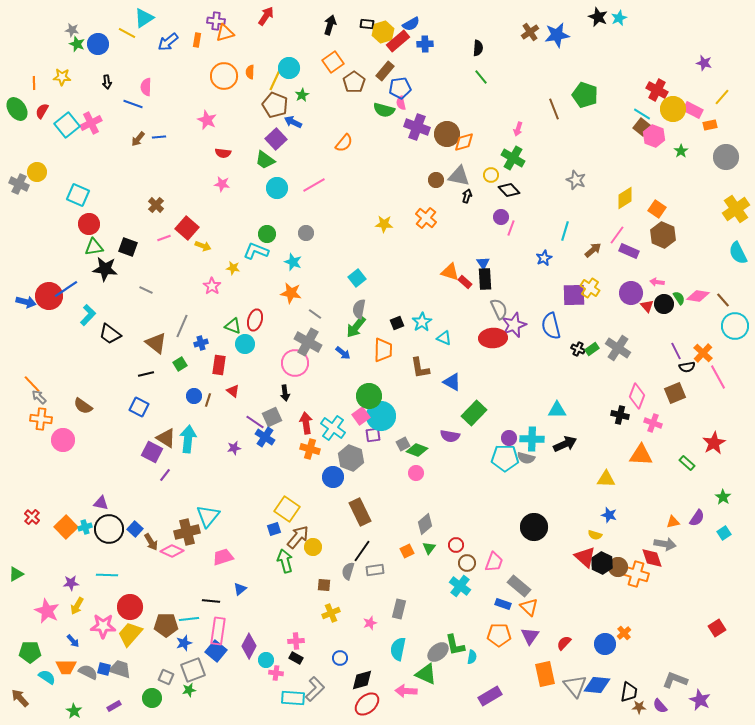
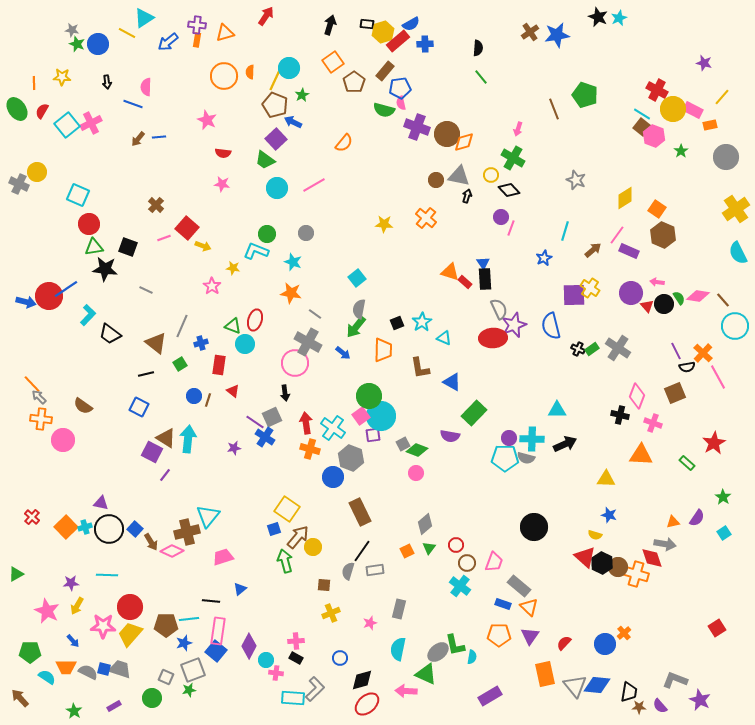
purple cross at (216, 21): moved 19 px left, 4 px down
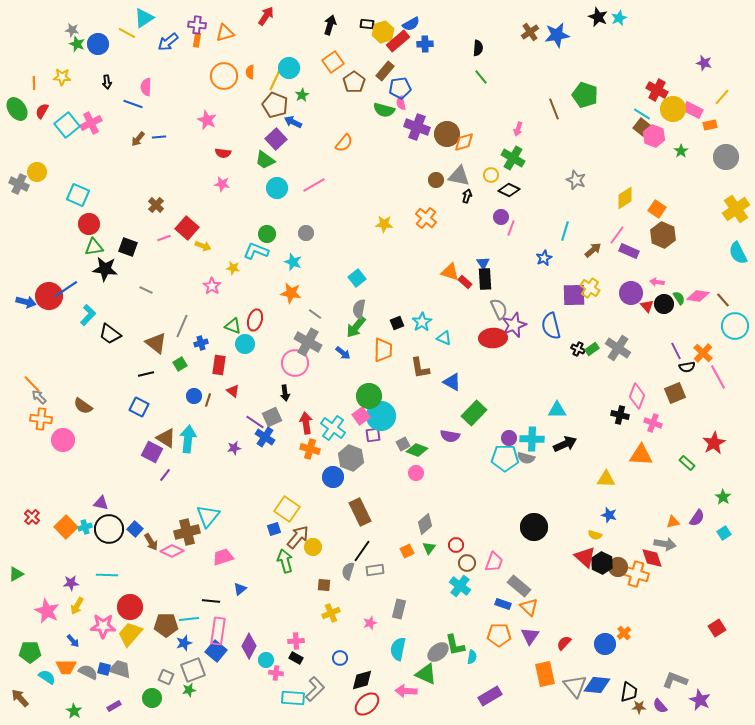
black diamond at (509, 190): rotated 20 degrees counterclockwise
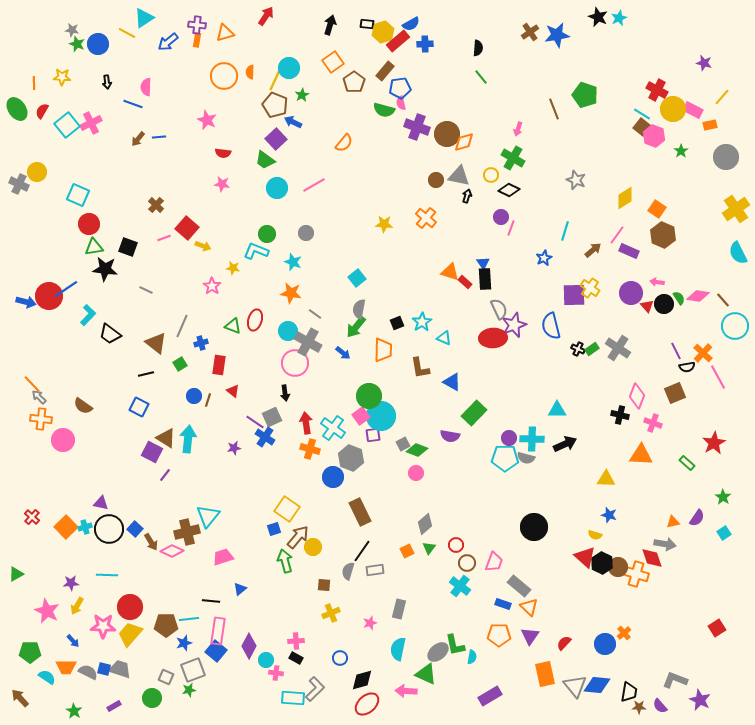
cyan circle at (245, 344): moved 43 px right, 13 px up
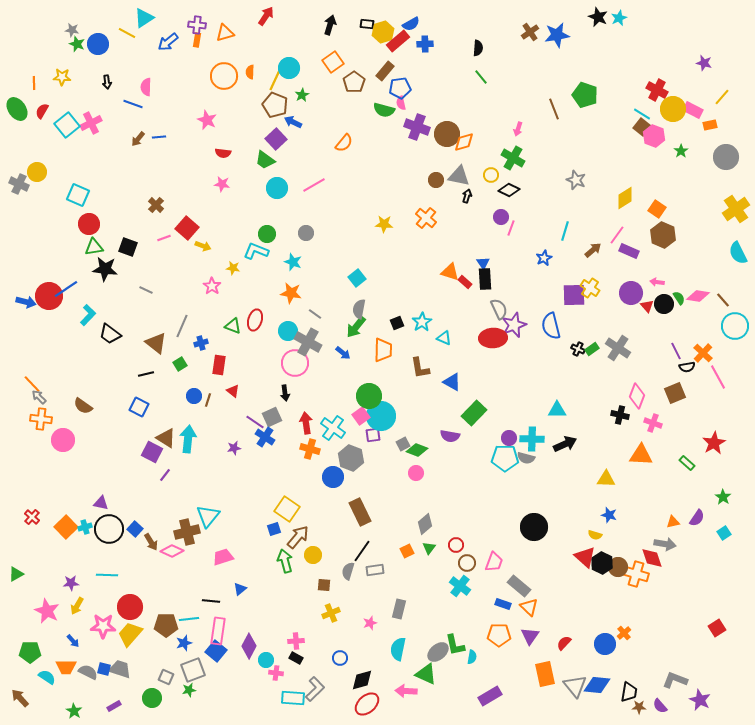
yellow circle at (313, 547): moved 8 px down
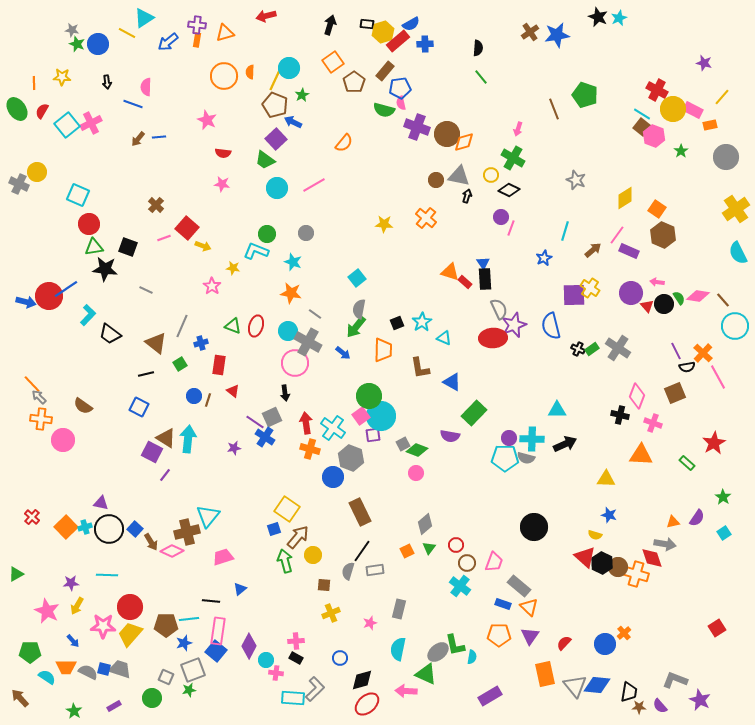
red arrow at (266, 16): rotated 138 degrees counterclockwise
red ellipse at (255, 320): moved 1 px right, 6 px down
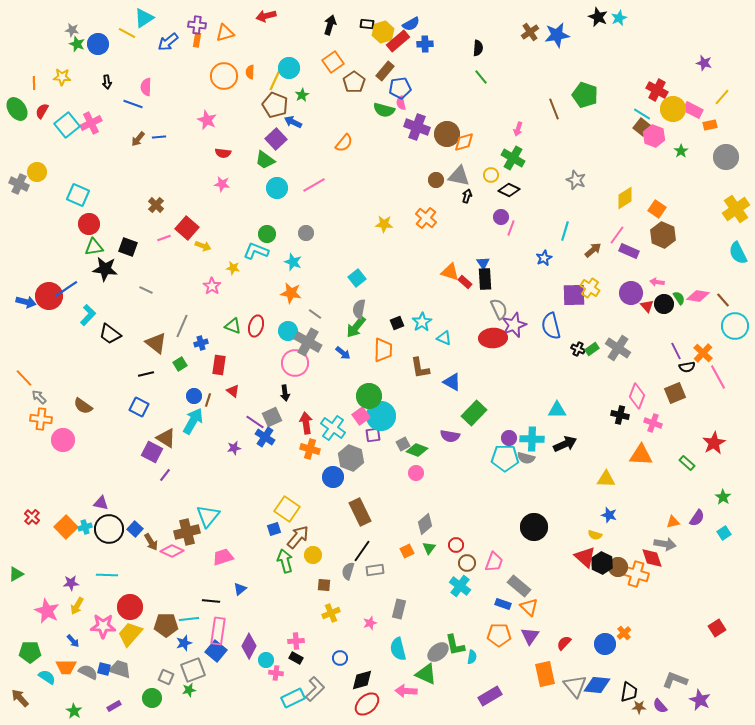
orange line at (32, 384): moved 8 px left, 6 px up
cyan arrow at (188, 439): moved 5 px right, 18 px up; rotated 24 degrees clockwise
cyan semicircle at (398, 649): rotated 25 degrees counterclockwise
cyan rectangle at (293, 698): rotated 30 degrees counterclockwise
